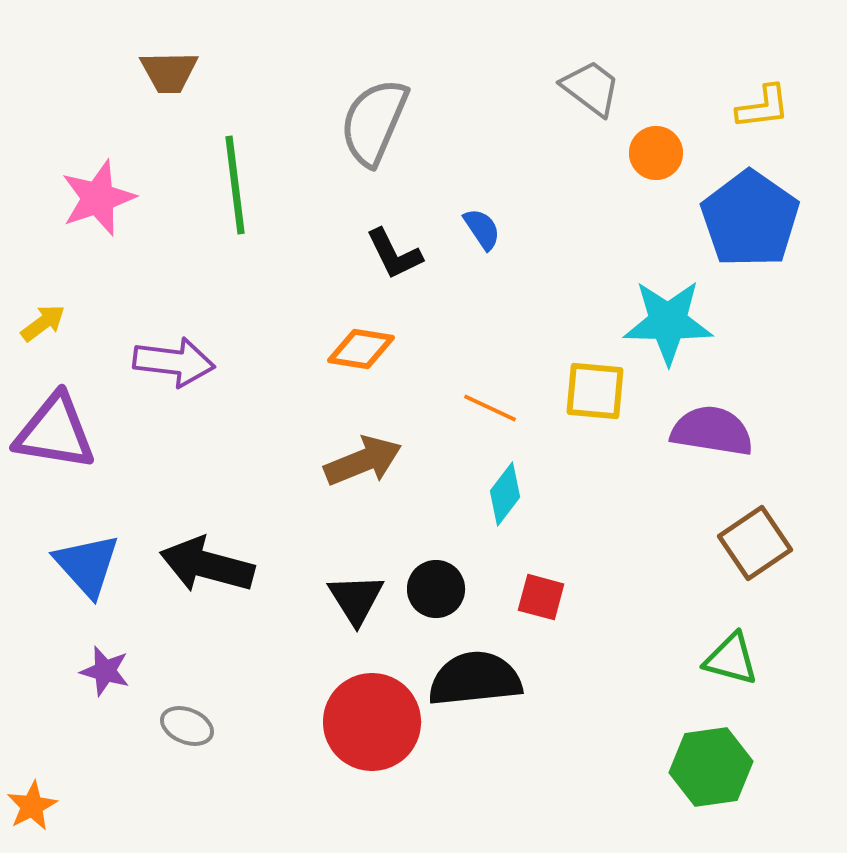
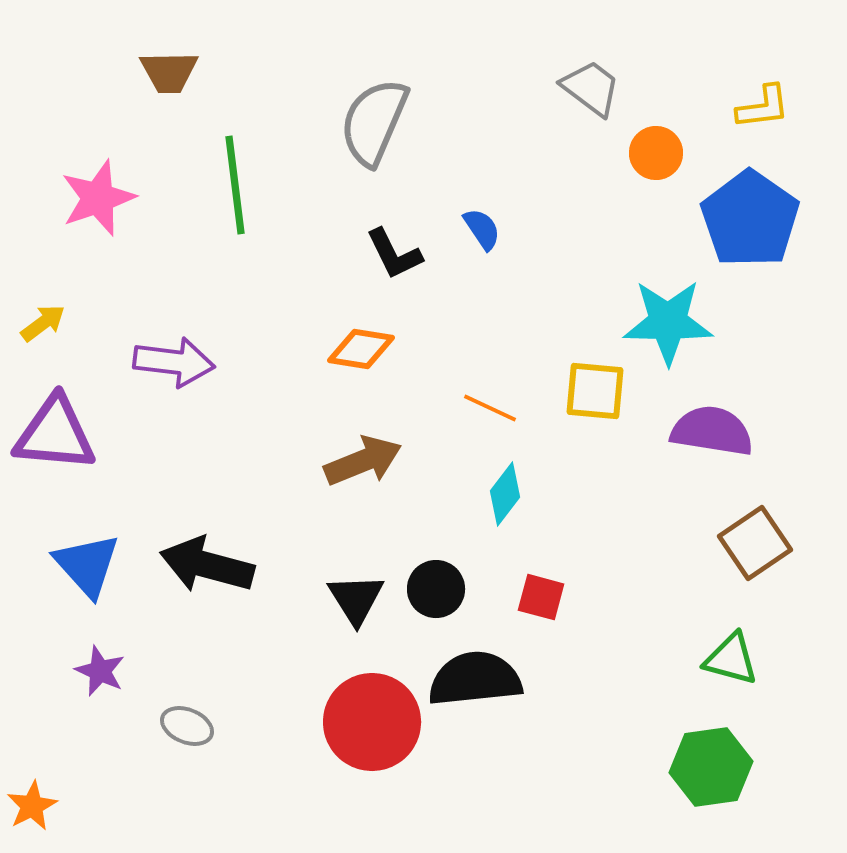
purple triangle: moved 2 px down; rotated 4 degrees counterclockwise
purple star: moved 5 px left; rotated 9 degrees clockwise
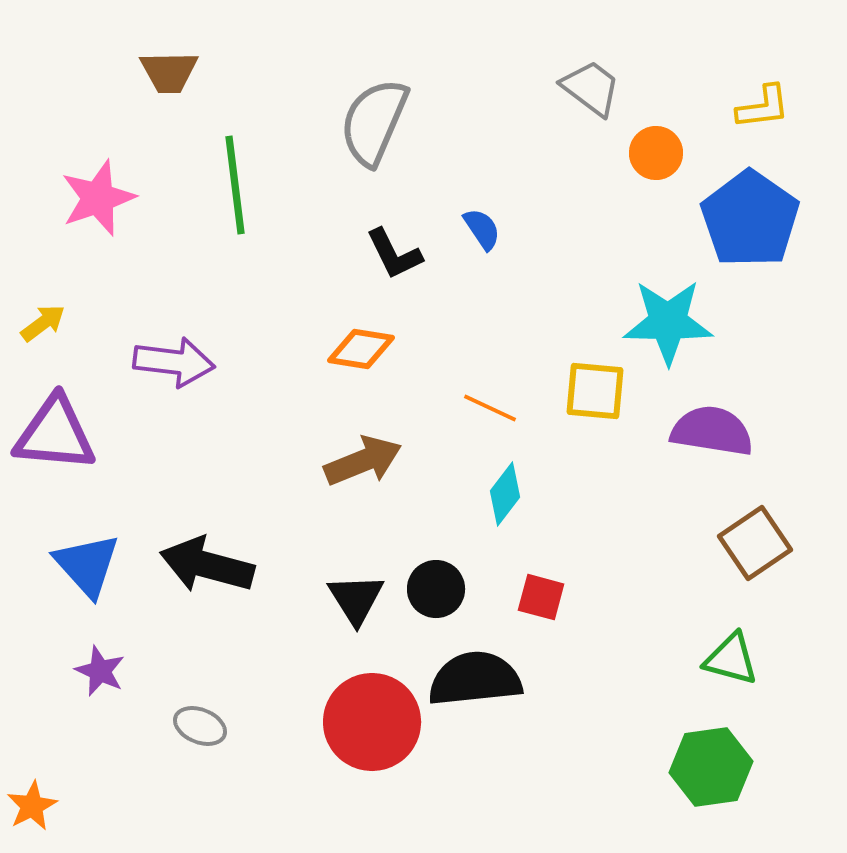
gray ellipse: moved 13 px right
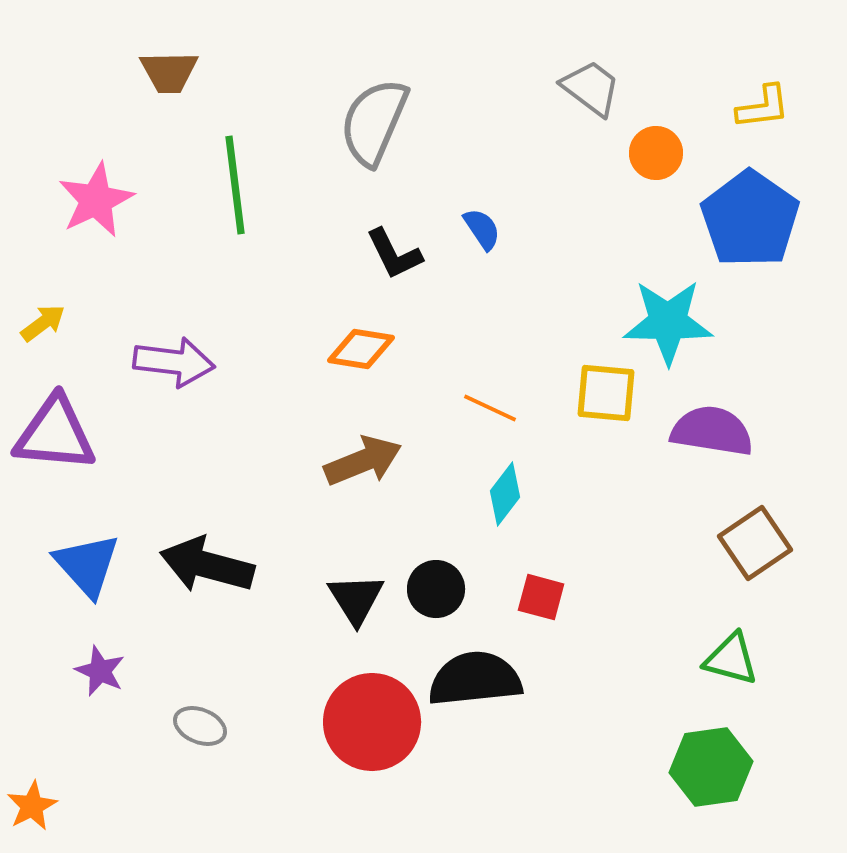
pink star: moved 2 px left, 2 px down; rotated 6 degrees counterclockwise
yellow square: moved 11 px right, 2 px down
